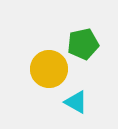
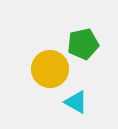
yellow circle: moved 1 px right
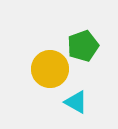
green pentagon: moved 2 px down; rotated 8 degrees counterclockwise
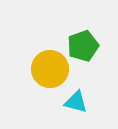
cyan triangle: rotated 15 degrees counterclockwise
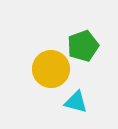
yellow circle: moved 1 px right
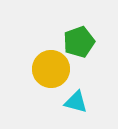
green pentagon: moved 4 px left, 4 px up
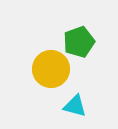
cyan triangle: moved 1 px left, 4 px down
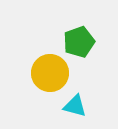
yellow circle: moved 1 px left, 4 px down
